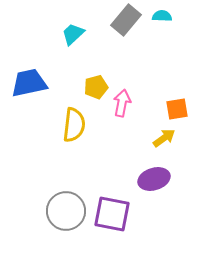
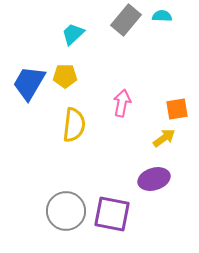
blue trapezoid: rotated 48 degrees counterclockwise
yellow pentagon: moved 31 px left, 11 px up; rotated 15 degrees clockwise
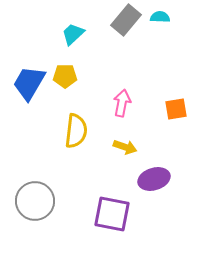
cyan semicircle: moved 2 px left, 1 px down
orange square: moved 1 px left
yellow semicircle: moved 2 px right, 6 px down
yellow arrow: moved 39 px left, 9 px down; rotated 55 degrees clockwise
gray circle: moved 31 px left, 10 px up
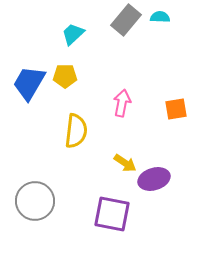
yellow arrow: moved 16 px down; rotated 15 degrees clockwise
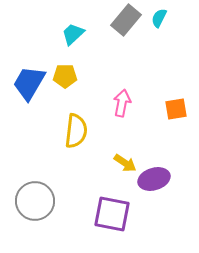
cyan semicircle: moved 1 px left, 1 px down; rotated 66 degrees counterclockwise
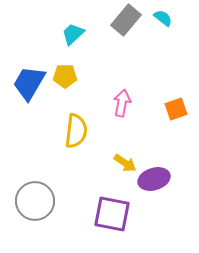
cyan semicircle: moved 4 px right; rotated 102 degrees clockwise
orange square: rotated 10 degrees counterclockwise
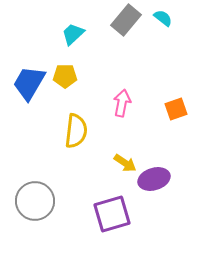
purple square: rotated 27 degrees counterclockwise
